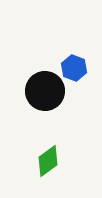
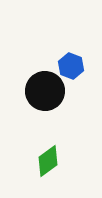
blue hexagon: moved 3 px left, 2 px up
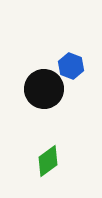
black circle: moved 1 px left, 2 px up
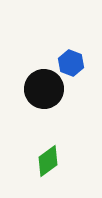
blue hexagon: moved 3 px up
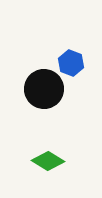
green diamond: rotated 68 degrees clockwise
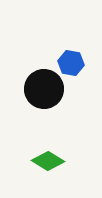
blue hexagon: rotated 10 degrees counterclockwise
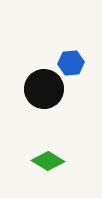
blue hexagon: rotated 15 degrees counterclockwise
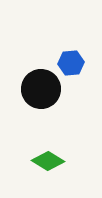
black circle: moved 3 px left
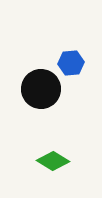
green diamond: moved 5 px right
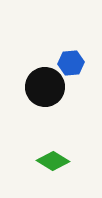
black circle: moved 4 px right, 2 px up
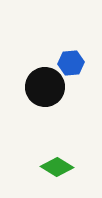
green diamond: moved 4 px right, 6 px down
